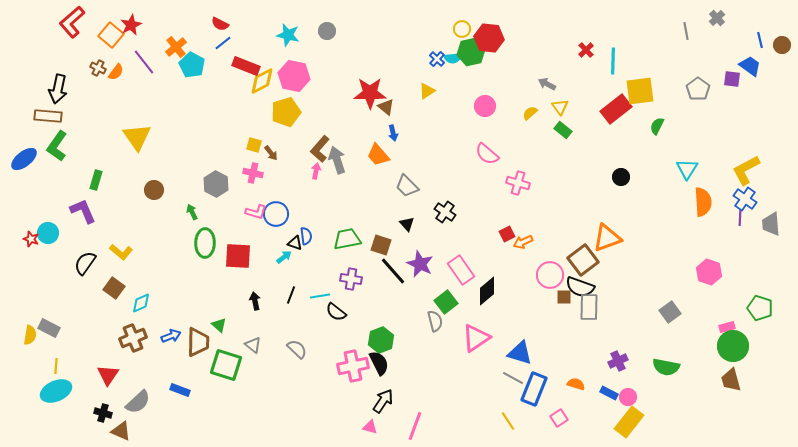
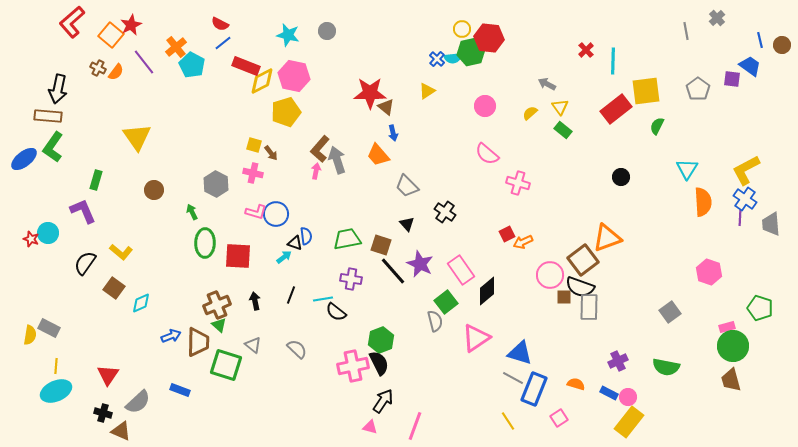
yellow square at (640, 91): moved 6 px right
green L-shape at (57, 146): moved 4 px left, 1 px down
cyan line at (320, 296): moved 3 px right, 3 px down
brown cross at (133, 338): moved 84 px right, 33 px up
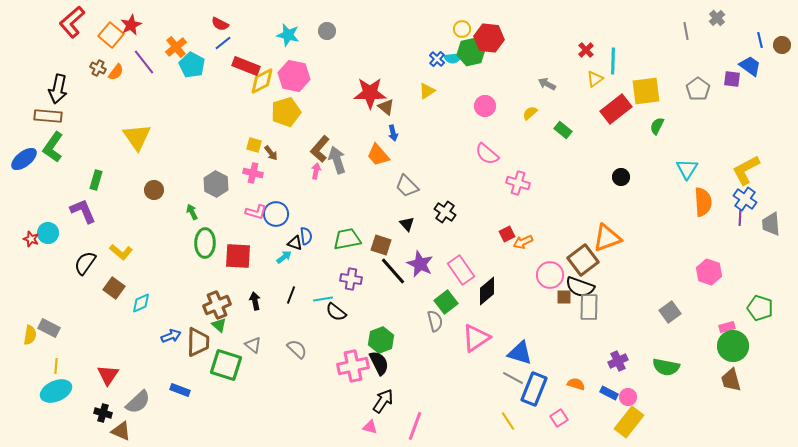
yellow triangle at (560, 107): moved 35 px right, 28 px up; rotated 30 degrees clockwise
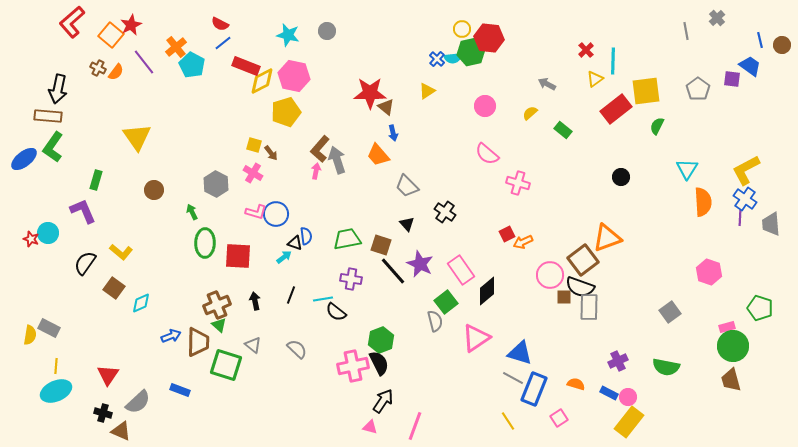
pink cross at (253, 173): rotated 18 degrees clockwise
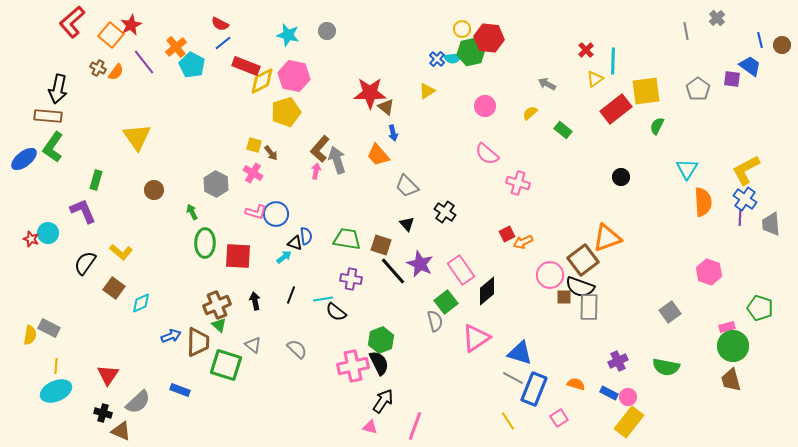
green trapezoid at (347, 239): rotated 20 degrees clockwise
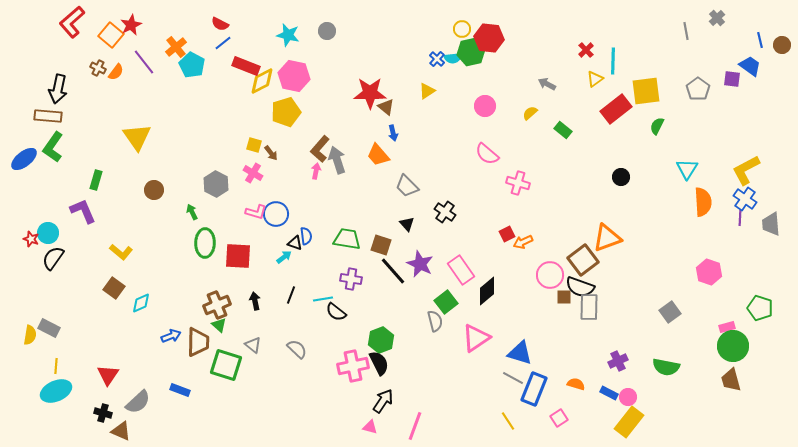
black semicircle at (85, 263): moved 32 px left, 5 px up
